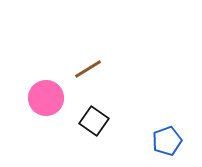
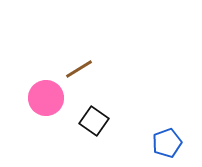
brown line: moved 9 px left
blue pentagon: moved 2 px down
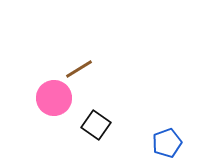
pink circle: moved 8 px right
black square: moved 2 px right, 4 px down
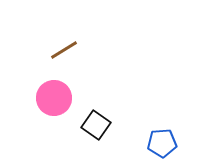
brown line: moved 15 px left, 19 px up
blue pentagon: moved 5 px left; rotated 16 degrees clockwise
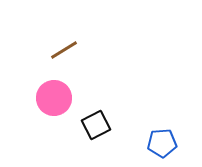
black square: rotated 28 degrees clockwise
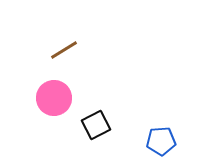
blue pentagon: moved 1 px left, 2 px up
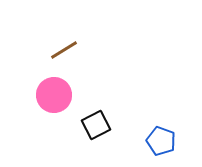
pink circle: moved 3 px up
blue pentagon: rotated 24 degrees clockwise
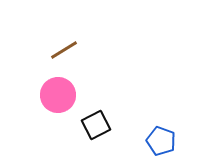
pink circle: moved 4 px right
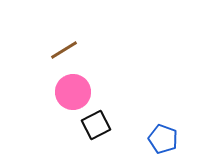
pink circle: moved 15 px right, 3 px up
blue pentagon: moved 2 px right, 2 px up
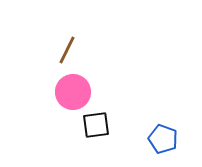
brown line: moved 3 px right; rotated 32 degrees counterclockwise
black square: rotated 20 degrees clockwise
